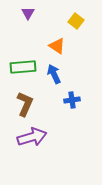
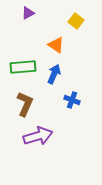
purple triangle: rotated 32 degrees clockwise
orange triangle: moved 1 px left, 1 px up
blue arrow: rotated 48 degrees clockwise
blue cross: rotated 28 degrees clockwise
purple arrow: moved 6 px right, 1 px up
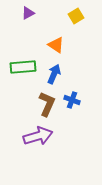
yellow square: moved 5 px up; rotated 21 degrees clockwise
brown L-shape: moved 22 px right
